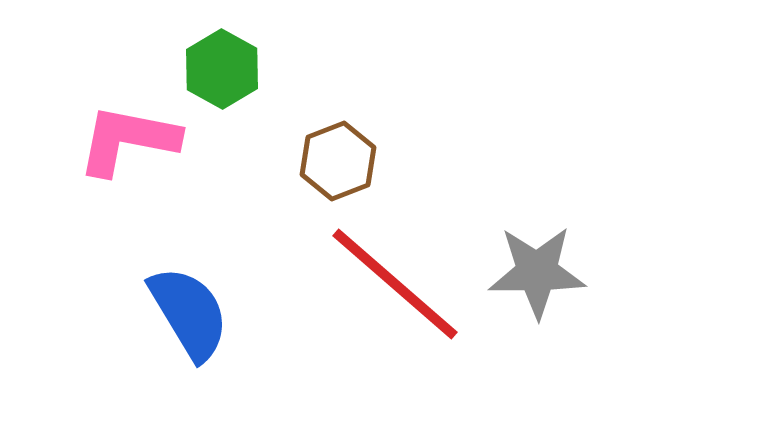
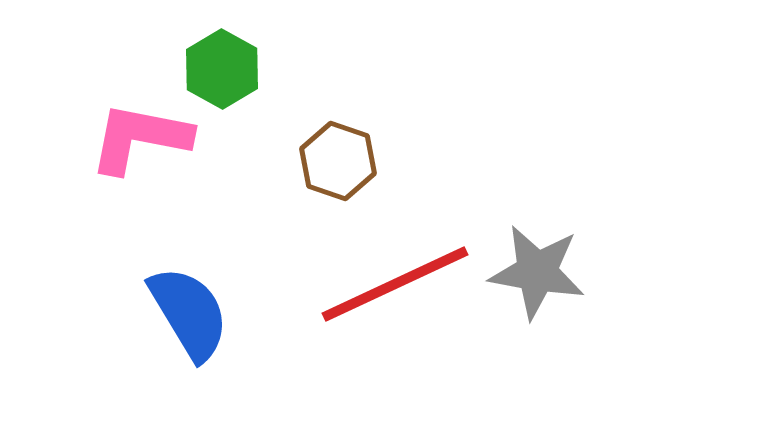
pink L-shape: moved 12 px right, 2 px up
brown hexagon: rotated 20 degrees counterclockwise
gray star: rotated 10 degrees clockwise
red line: rotated 66 degrees counterclockwise
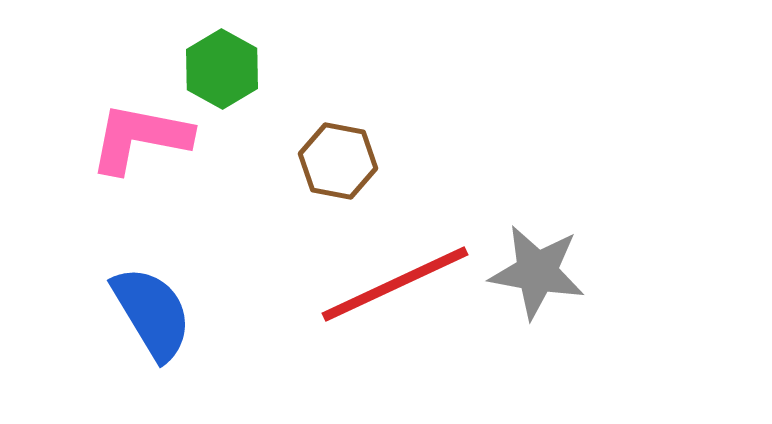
brown hexagon: rotated 8 degrees counterclockwise
blue semicircle: moved 37 px left
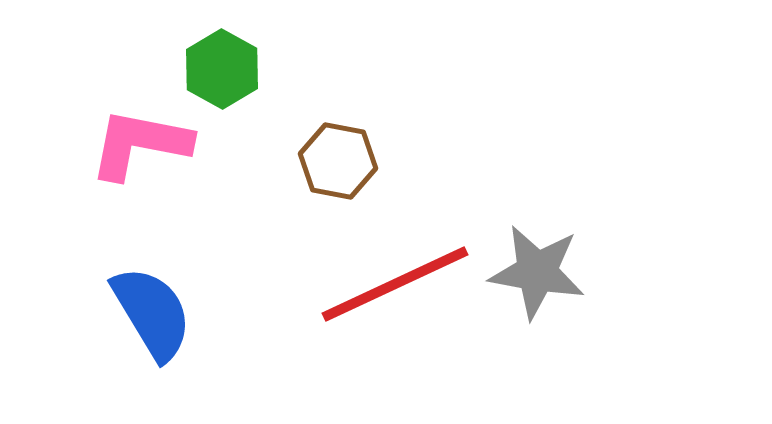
pink L-shape: moved 6 px down
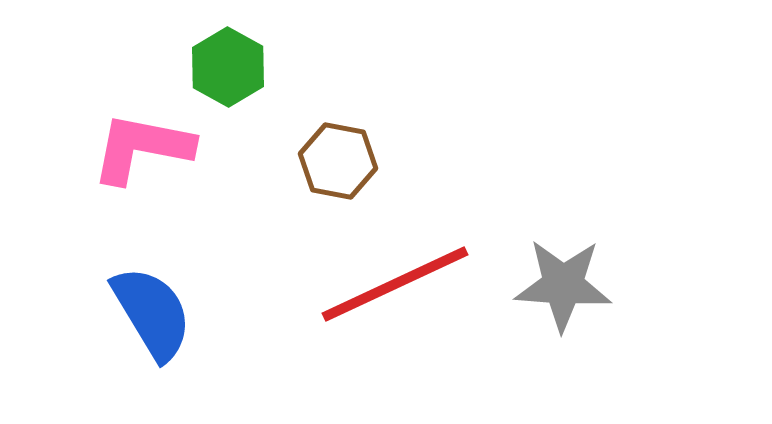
green hexagon: moved 6 px right, 2 px up
pink L-shape: moved 2 px right, 4 px down
gray star: moved 26 px right, 13 px down; rotated 6 degrees counterclockwise
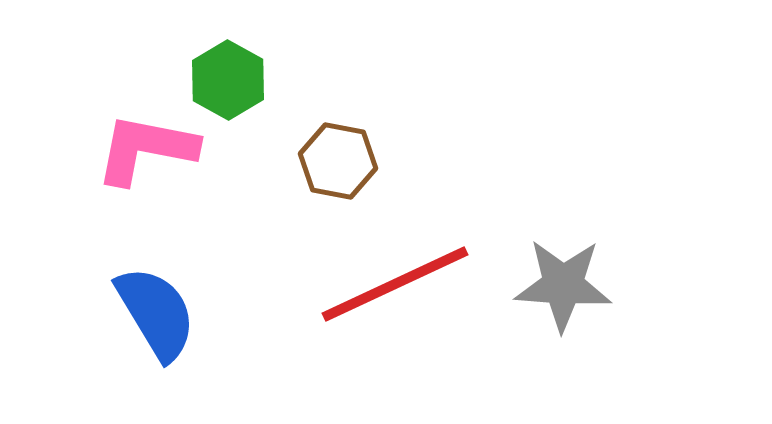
green hexagon: moved 13 px down
pink L-shape: moved 4 px right, 1 px down
blue semicircle: moved 4 px right
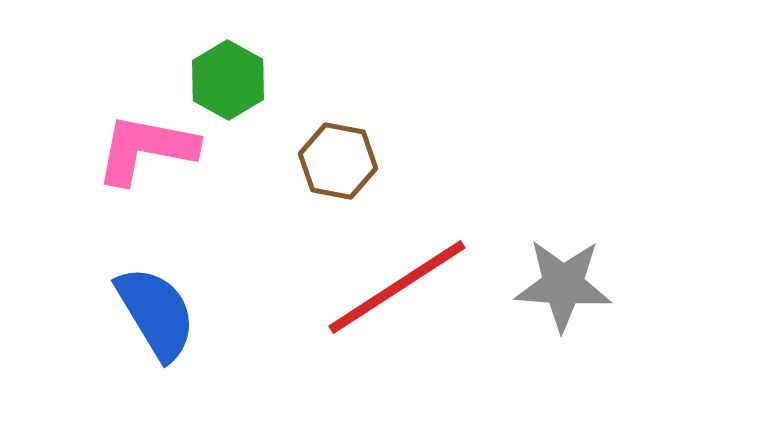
red line: moved 2 px right, 3 px down; rotated 8 degrees counterclockwise
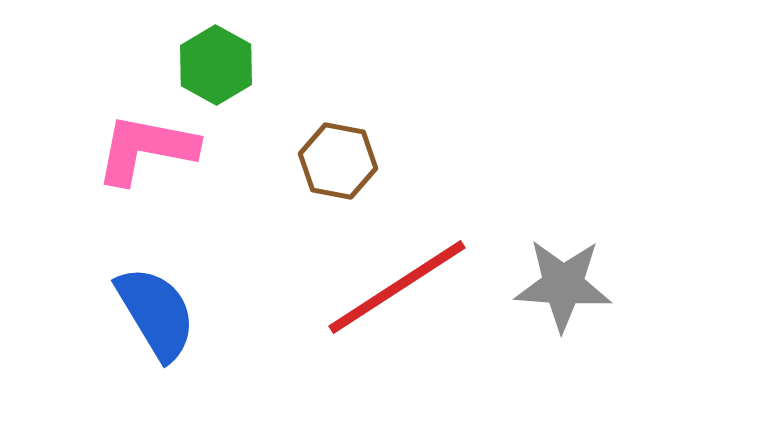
green hexagon: moved 12 px left, 15 px up
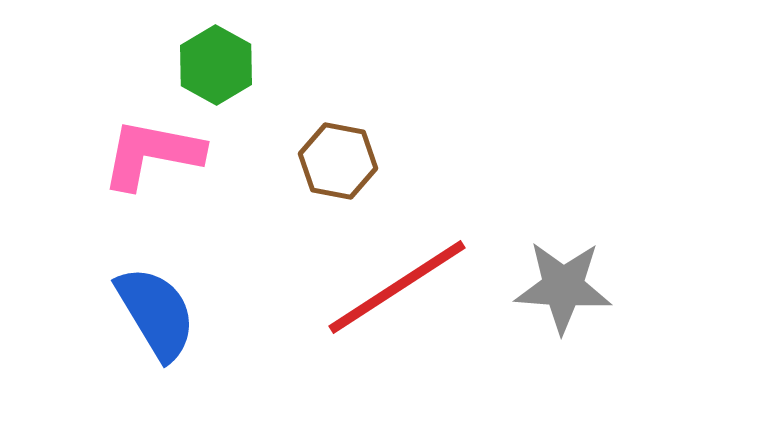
pink L-shape: moved 6 px right, 5 px down
gray star: moved 2 px down
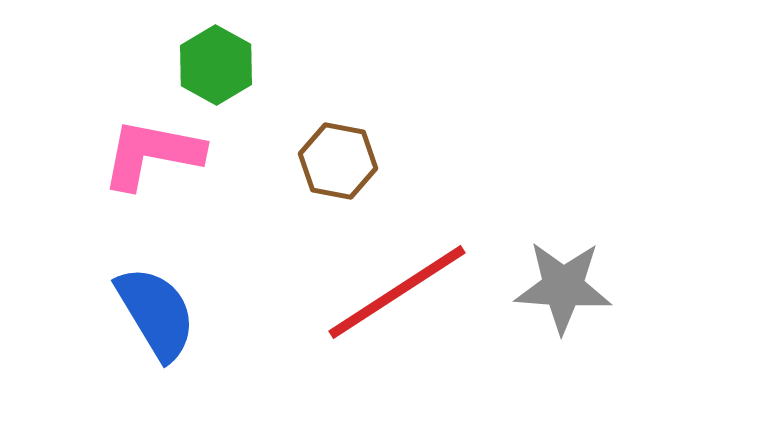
red line: moved 5 px down
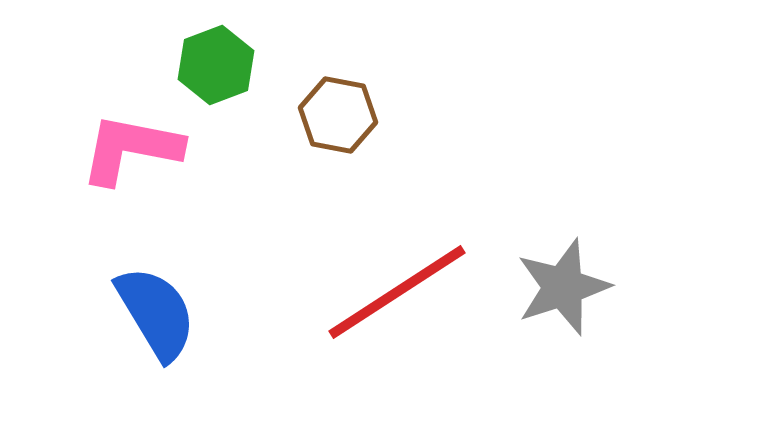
green hexagon: rotated 10 degrees clockwise
pink L-shape: moved 21 px left, 5 px up
brown hexagon: moved 46 px up
gray star: rotated 22 degrees counterclockwise
